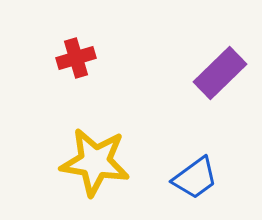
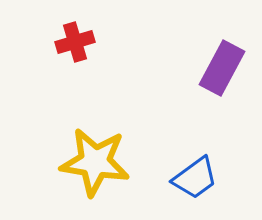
red cross: moved 1 px left, 16 px up
purple rectangle: moved 2 px right, 5 px up; rotated 18 degrees counterclockwise
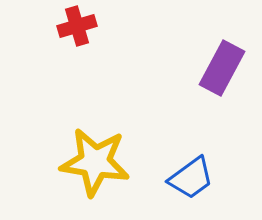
red cross: moved 2 px right, 16 px up
blue trapezoid: moved 4 px left
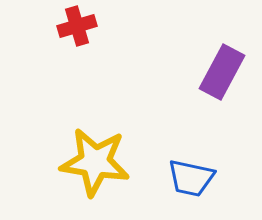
purple rectangle: moved 4 px down
blue trapezoid: rotated 48 degrees clockwise
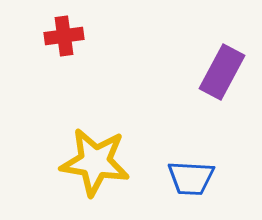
red cross: moved 13 px left, 10 px down; rotated 9 degrees clockwise
blue trapezoid: rotated 9 degrees counterclockwise
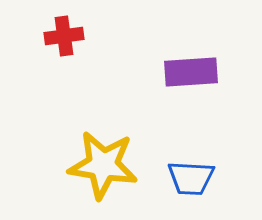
purple rectangle: moved 31 px left; rotated 58 degrees clockwise
yellow star: moved 8 px right, 3 px down
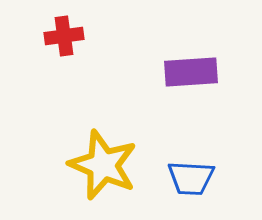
yellow star: rotated 14 degrees clockwise
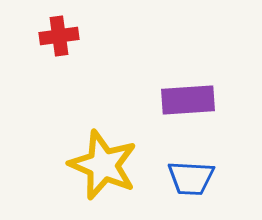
red cross: moved 5 px left
purple rectangle: moved 3 px left, 28 px down
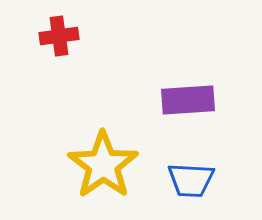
yellow star: rotated 14 degrees clockwise
blue trapezoid: moved 2 px down
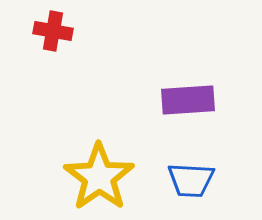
red cross: moved 6 px left, 5 px up; rotated 18 degrees clockwise
yellow star: moved 4 px left, 12 px down
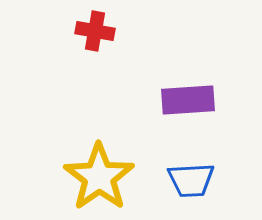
red cross: moved 42 px right
blue trapezoid: rotated 6 degrees counterclockwise
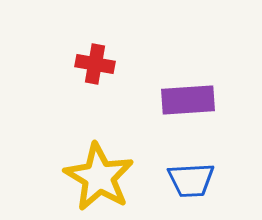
red cross: moved 33 px down
yellow star: rotated 6 degrees counterclockwise
